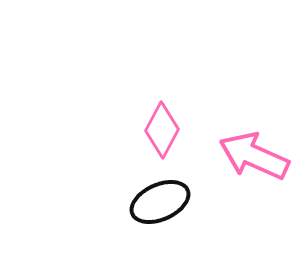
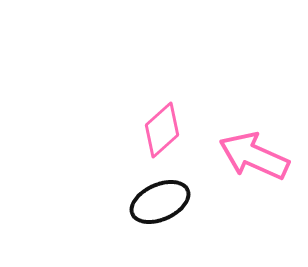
pink diamond: rotated 20 degrees clockwise
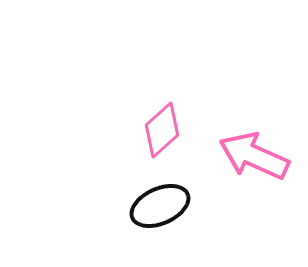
black ellipse: moved 4 px down
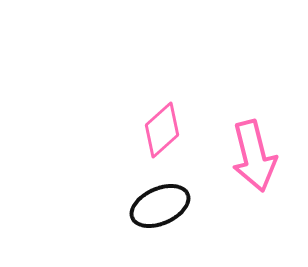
pink arrow: rotated 128 degrees counterclockwise
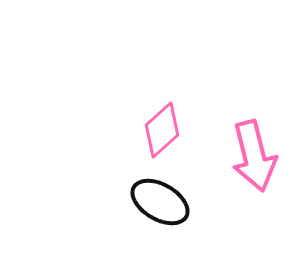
black ellipse: moved 4 px up; rotated 54 degrees clockwise
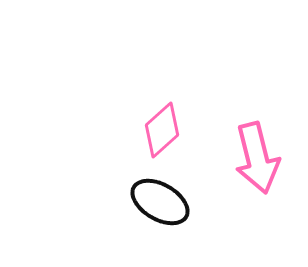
pink arrow: moved 3 px right, 2 px down
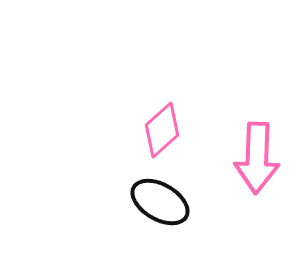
pink arrow: rotated 16 degrees clockwise
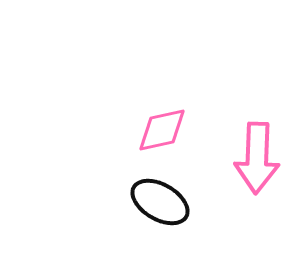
pink diamond: rotated 30 degrees clockwise
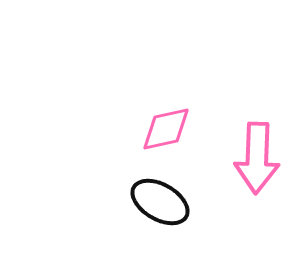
pink diamond: moved 4 px right, 1 px up
